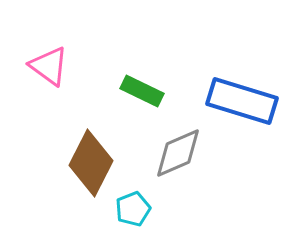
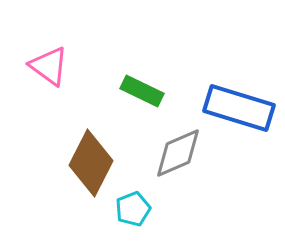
blue rectangle: moved 3 px left, 7 px down
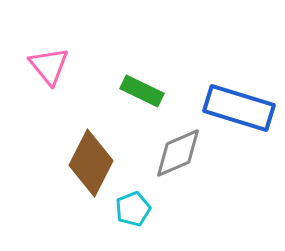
pink triangle: rotated 15 degrees clockwise
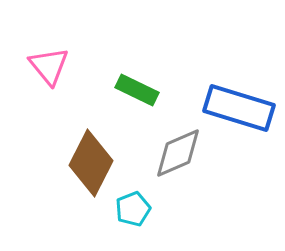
green rectangle: moved 5 px left, 1 px up
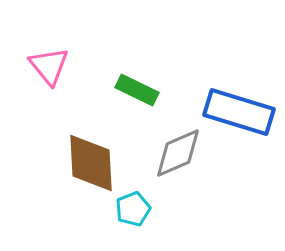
blue rectangle: moved 4 px down
brown diamond: rotated 30 degrees counterclockwise
